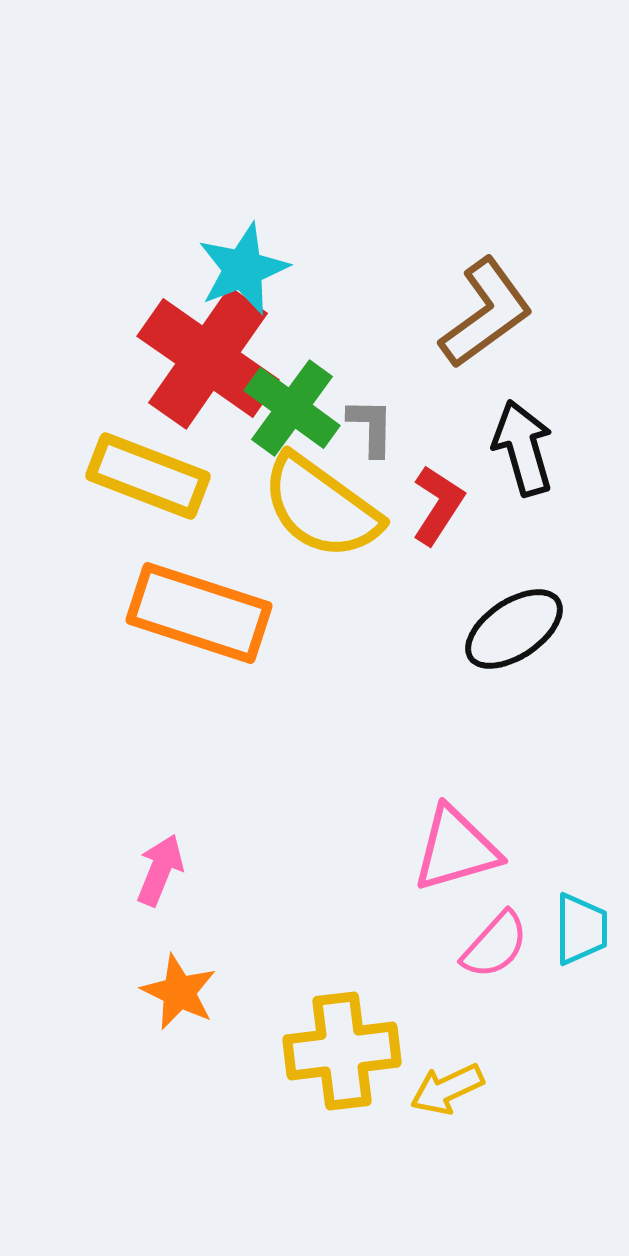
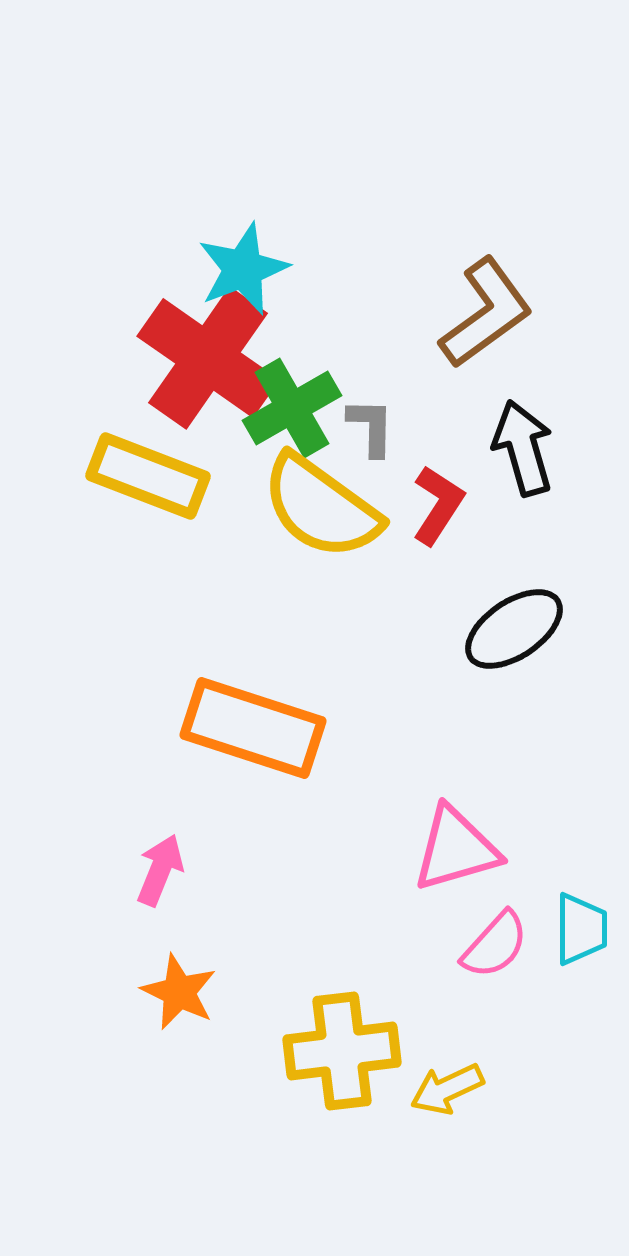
green cross: rotated 24 degrees clockwise
orange rectangle: moved 54 px right, 115 px down
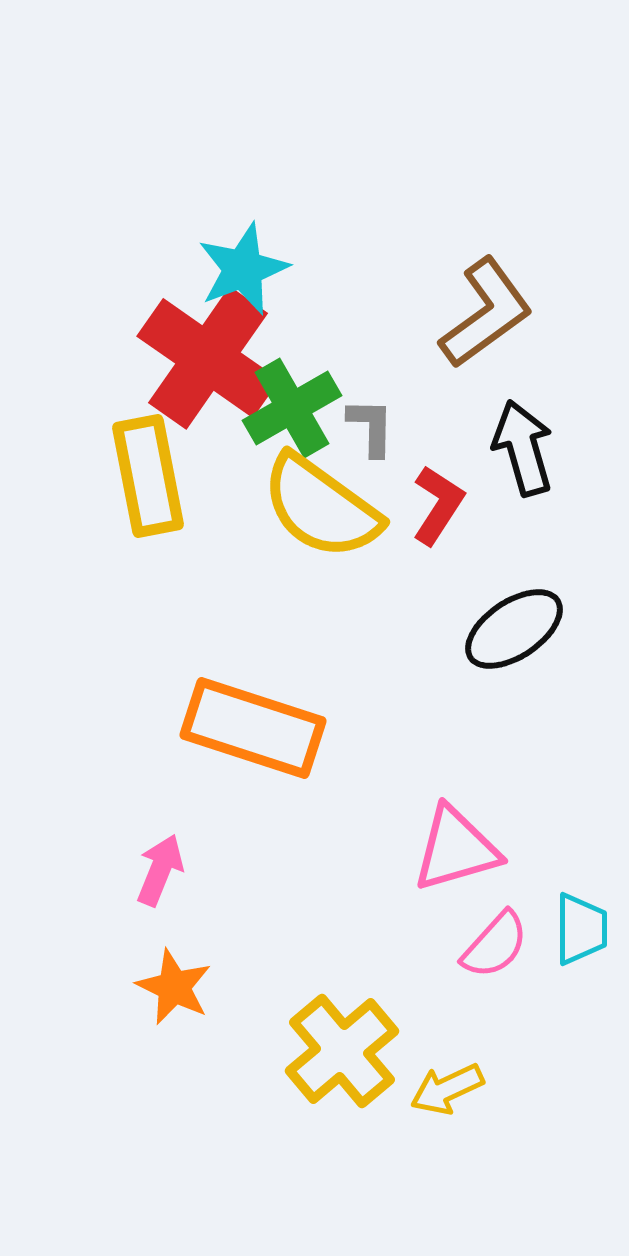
yellow rectangle: rotated 58 degrees clockwise
orange star: moved 5 px left, 5 px up
yellow cross: rotated 33 degrees counterclockwise
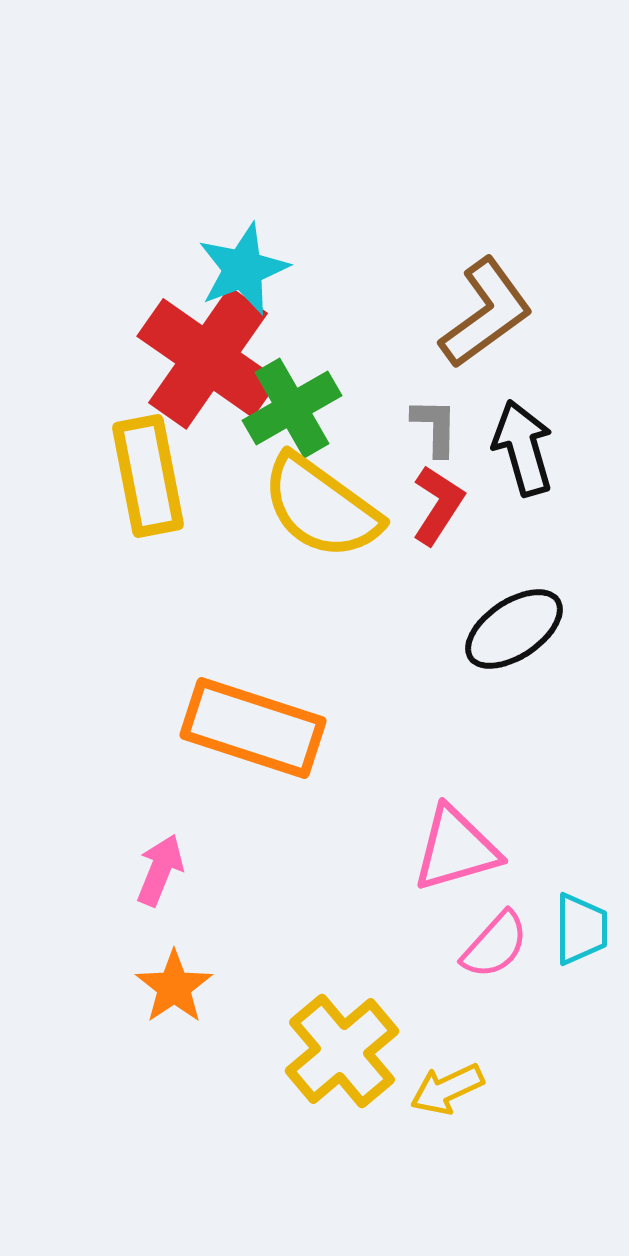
gray L-shape: moved 64 px right
orange star: rotated 12 degrees clockwise
